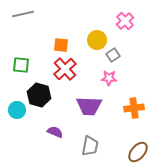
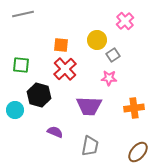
cyan circle: moved 2 px left
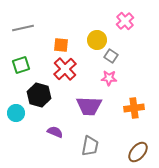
gray line: moved 14 px down
gray square: moved 2 px left, 1 px down; rotated 24 degrees counterclockwise
green square: rotated 24 degrees counterclockwise
cyan circle: moved 1 px right, 3 px down
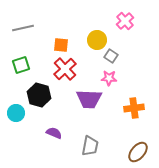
purple trapezoid: moved 7 px up
purple semicircle: moved 1 px left, 1 px down
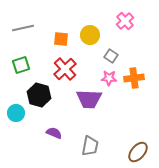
yellow circle: moved 7 px left, 5 px up
orange square: moved 6 px up
orange cross: moved 30 px up
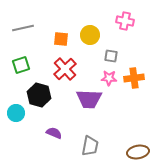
pink cross: rotated 36 degrees counterclockwise
gray square: rotated 24 degrees counterclockwise
brown ellipse: rotated 40 degrees clockwise
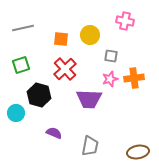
pink star: moved 1 px right, 1 px down; rotated 21 degrees counterclockwise
